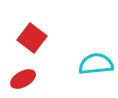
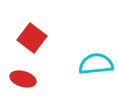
red ellipse: rotated 45 degrees clockwise
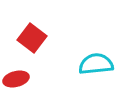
red ellipse: moved 7 px left; rotated 30 degrees counterclockwise
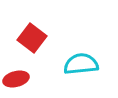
cyan semicircle: moved 15 px left
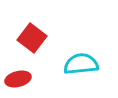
red ellipse: moved 2 px right
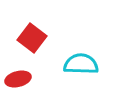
cyan semicircle: rotated 8 degrees clockwise
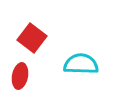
red ellipse: moved 2 px right, 3 px up; rotated 65 degrees counterclockwise
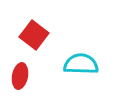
red square: moved 2 px right, 3 px up
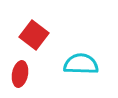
red ellipse: moved 2 px up
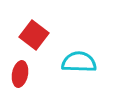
cyan semicircle: moved 2 px left, 2 px up
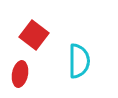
cyan semicircle: moved 1 px up; rotated 88 degrees clockwise
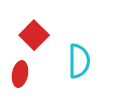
red square: rotated 8 degrees clockwise
